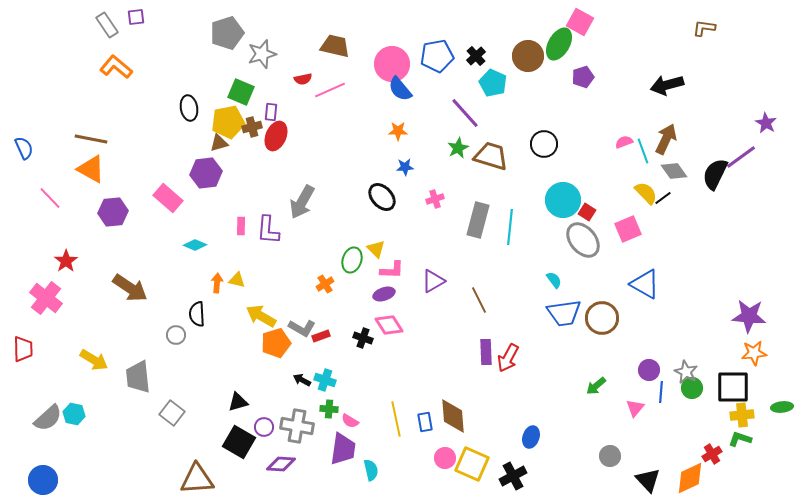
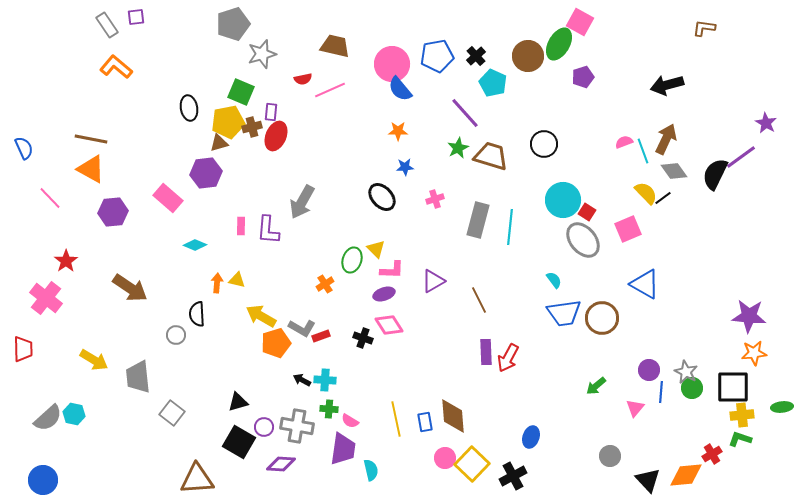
gray pentagon at (227, 33): moved 6 px right, 9 px up
cyan cross at (325, 380): rotated 15 degrees counterclockwise
yellow square at (472, 464): rotated 20 degrees clockwise
orange diamond at (690, 478): moved 4 px left, 3 px up; rotated 20 degrees clockwise
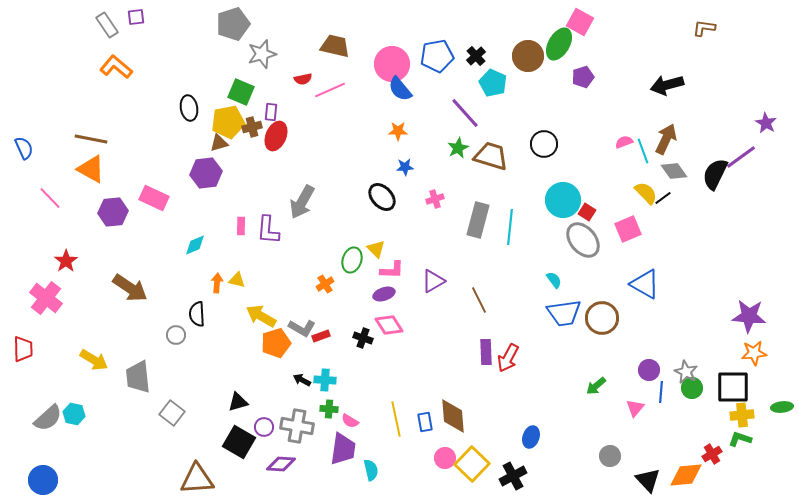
pink rectangle at (168, 198): moved 14 px left; rotated 16 degrees counterclockwise
cyan diamond at (195, 245): rotated 45 degrees counterclockwise
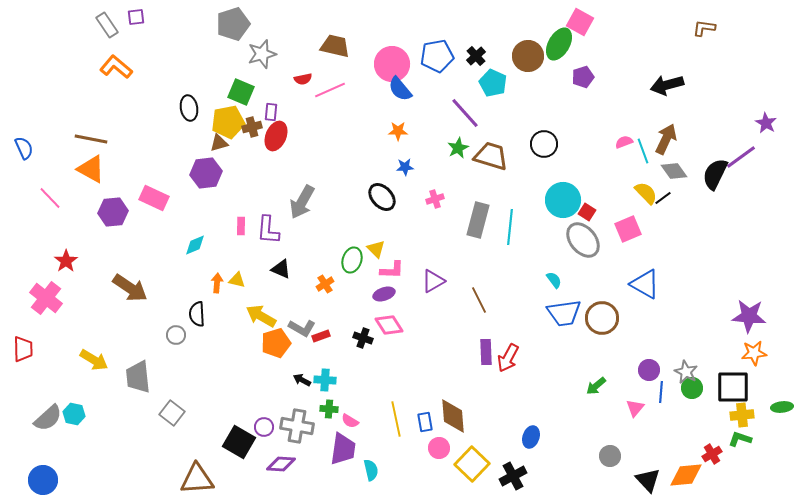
black triangle at (238, 402): moved 43 px right, 133 px up; rotated 40 degrees clockwise
pink circle at (445, 458): moved 6 px left, 10 px up
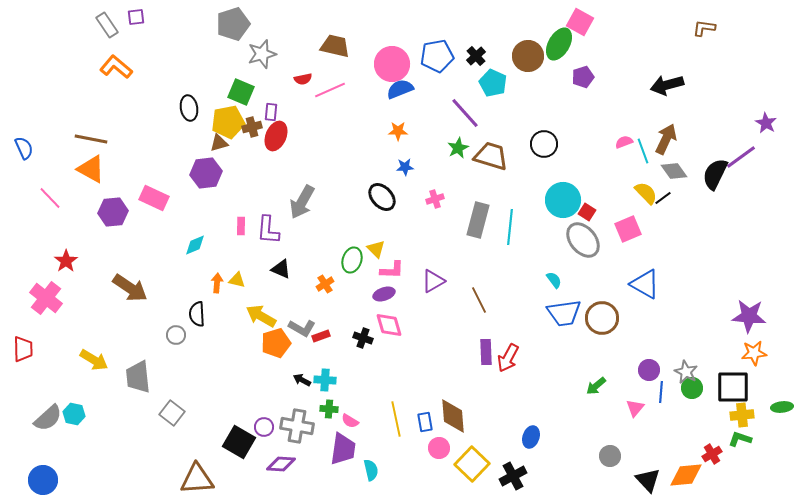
blue semicircle at (400, 89): rotated 108 degrees clockwise
pink diamond at (389, 325): rotated 16 degrees clockwise
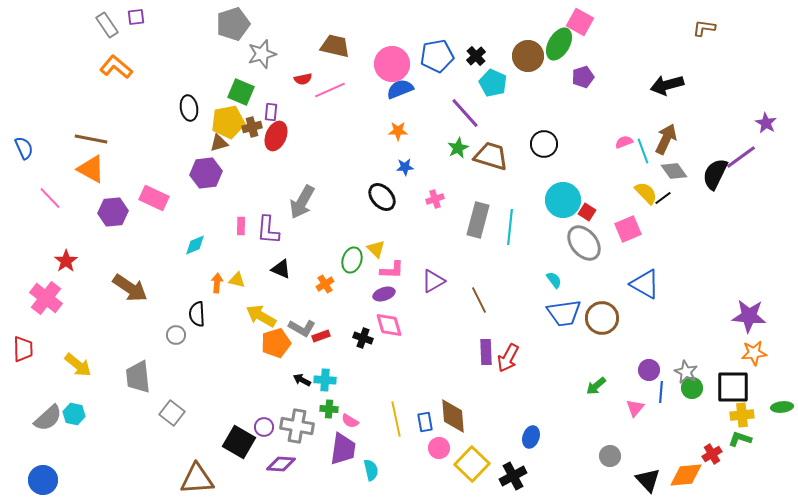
gray ellipse at (583, 240): moved 1 px right, 3 px down
yellow arrow at (94, 360): moved 16 px left, 5 px down; rotated 8 degrees clockwise
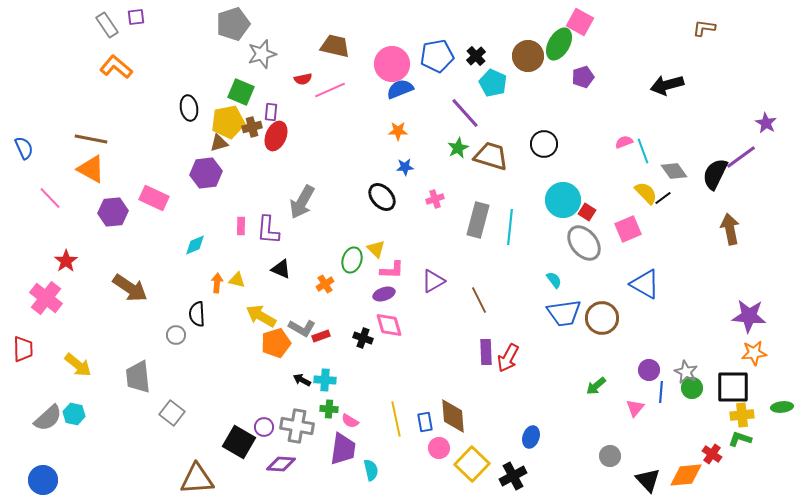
brown arrow at (666, 139): moved 64 px right, 90 px down; rotated 36 degrees counterclockwise
red cross at (712, 454): rotated 24 degrees counterclockwise
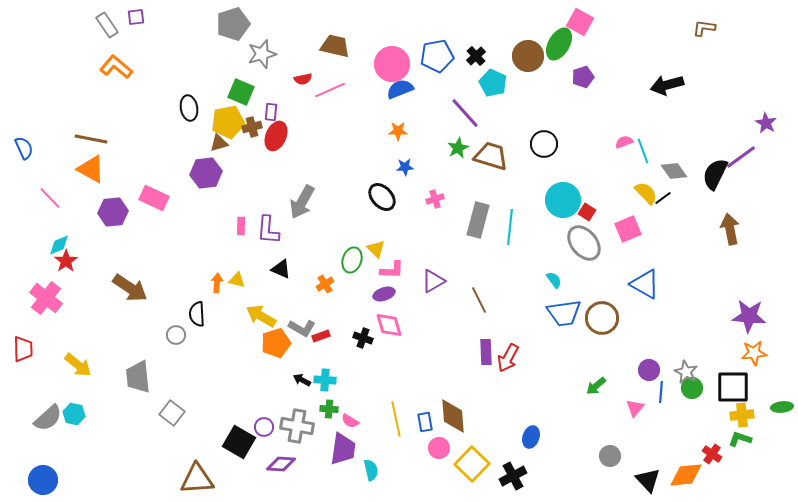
cyan diamond at (195, 245): moved 136 px left
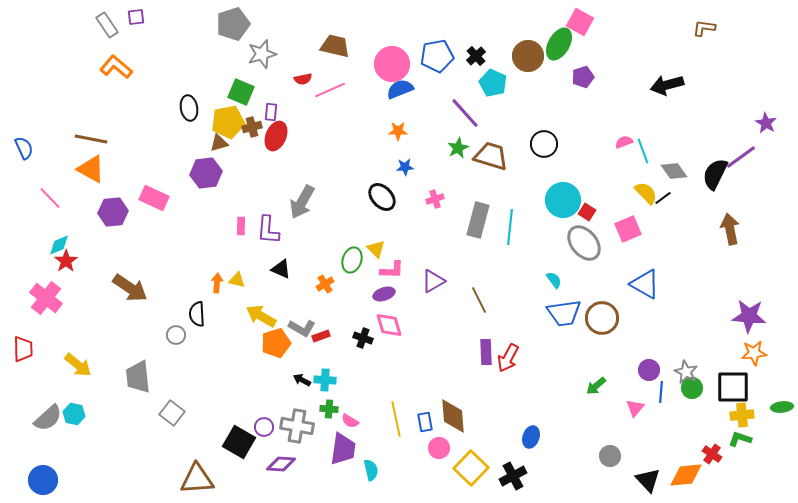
yellow square at (472, 464): moved 1 px left, 4 px down
